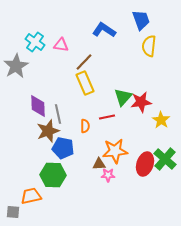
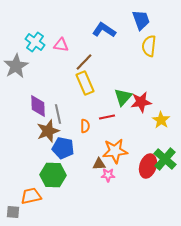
red ellipse: moved 3 px right, 2 px down
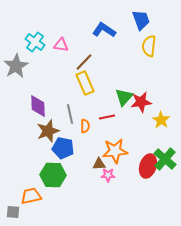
green triangle: moved 1 px right
gray line: moved 12 px right
